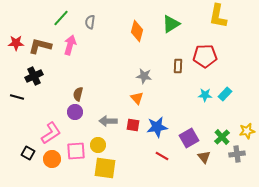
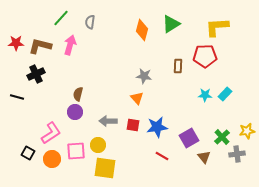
yellow L-shape: moved 1 px left, 11 px down; rotated 75 degrees clockwise
orange diamond: moved 5 px right, 1 px up
black cross: moved 2 px right, 2 px up
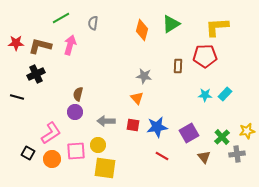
green line: rotated 18 degrees clockwise
gray semicircle: moved 3 px right, 1 px down
gray arrow: moved 2 px left
purple square: moved 5 px up
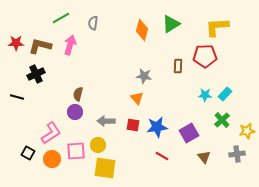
green cross: moved 17 px up
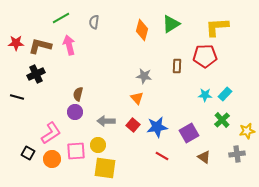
gray semicircle: moved 1 px right, 1 px up
pink arrow: moved 1 px left; rotated 30 degrees counterclockwise
brown rectangle: moved 1 px left
red square: rotated 32 degrees clockwise
brown triangle: rotated 16 degrees counterclockwise
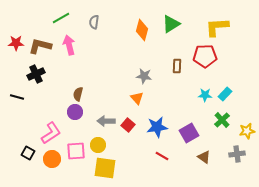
red square: moved 5 px left
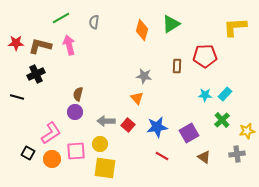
yellow L-shape: moved 18 px right
yellow circle: moved 2 px right, 1 px up
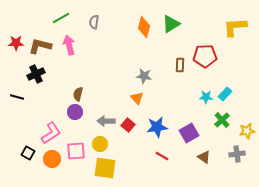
orange diamond: moved 2 px right, 3 px up
brown rectangle: moved 3 px right, 1 px up
cyan star: moved 1 px right, 2 px down
